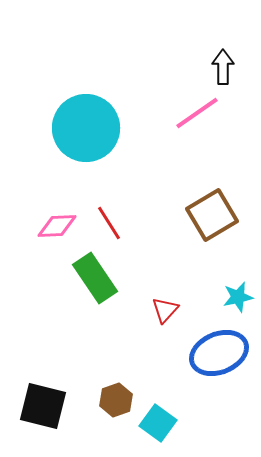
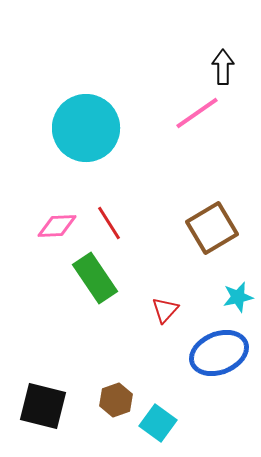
brown square: moved 13 px down
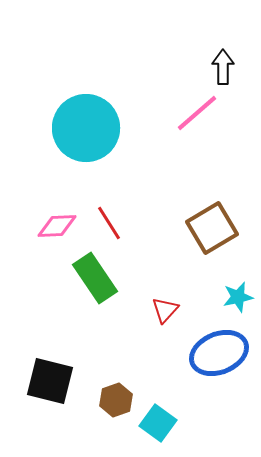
pink line: rotated 6 degrees counterclockwise
black square: moved 7 px right, 25 px up
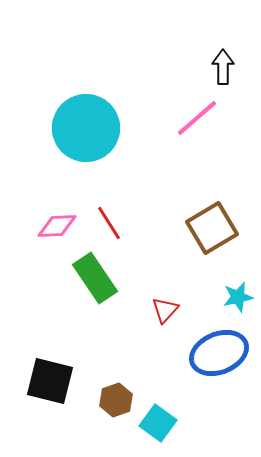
pink line: moved 5 px down
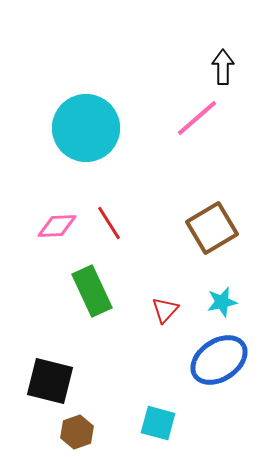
green rectangle: moved 3 px left, 13 px down; rotated 9 degrees clockwise
cyan star: moved 16 px left, 5 px down
blue ellipse: moved 7 px down; rotated 12 degrees counterclockwise
brown hexagon: moved 39 px left, 32 px down
cyan square: rotated 21 degrees counterclockwise
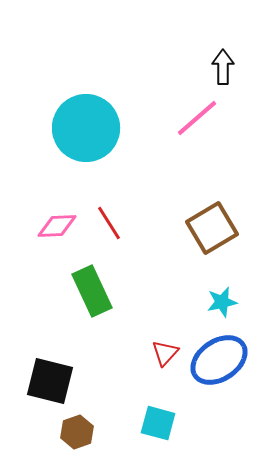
red triangle: moved 43 px down
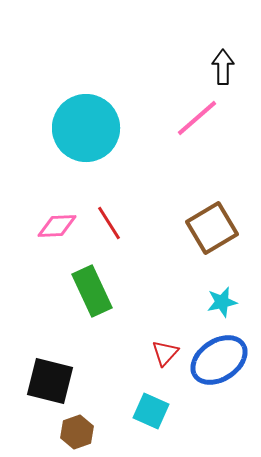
cyan square: moved 7 px left, 12 px up; rotated 9 degrees clockwise
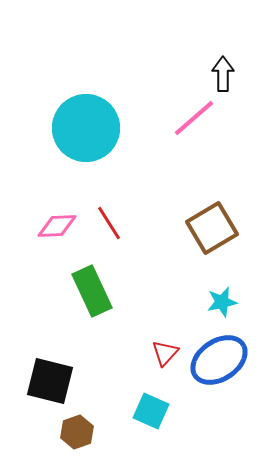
black arrow: moved 7 px down
pink line: moved 3 px left
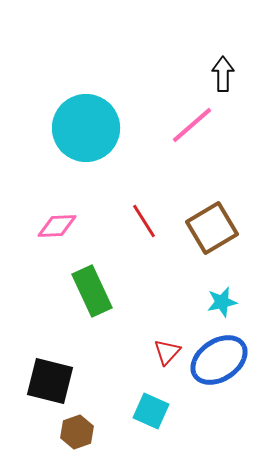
pink line: moved 2 px left, 7 px down
red line: moved 35 px right, 2 px up
red triangle: moved 2 px right, 1 px up
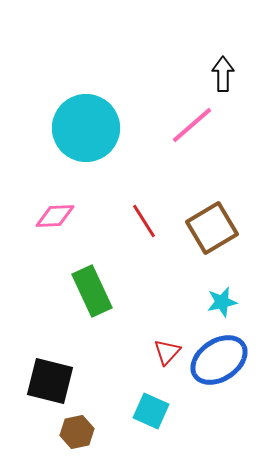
pink diamond: moved 2 px left, 10 px up
brown hexagon: rotated 8 degrees clockwise
